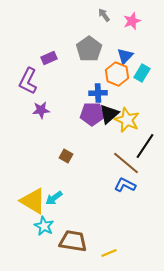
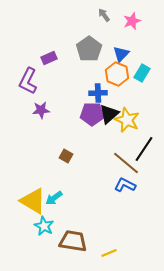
blue triangle: moved 4 px left, 2 px up
black line: moved 1 px left, 3 px down
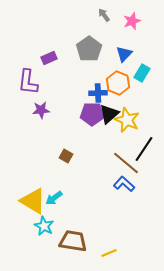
blue triangle: moved 3 px right
orange hexagon: moved 1 px right, 9 px down
purple L-shape: moved 1 px down; rotated 20 degrees counterclockwise
blue L-shape: moved 1 px left, 1 px up; rotated 15 degrees clockwise
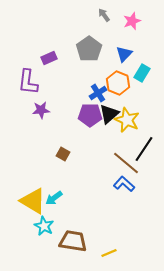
blue cross: rotated 30 degrees counterclockwise
purple pentagon: moved 2 px left, 1 px down
brown square: moved 3 px left, 2 px up
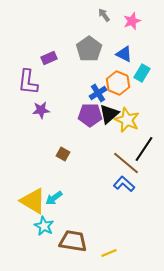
blue triangle: rotated 48 degrees counterclockwise
